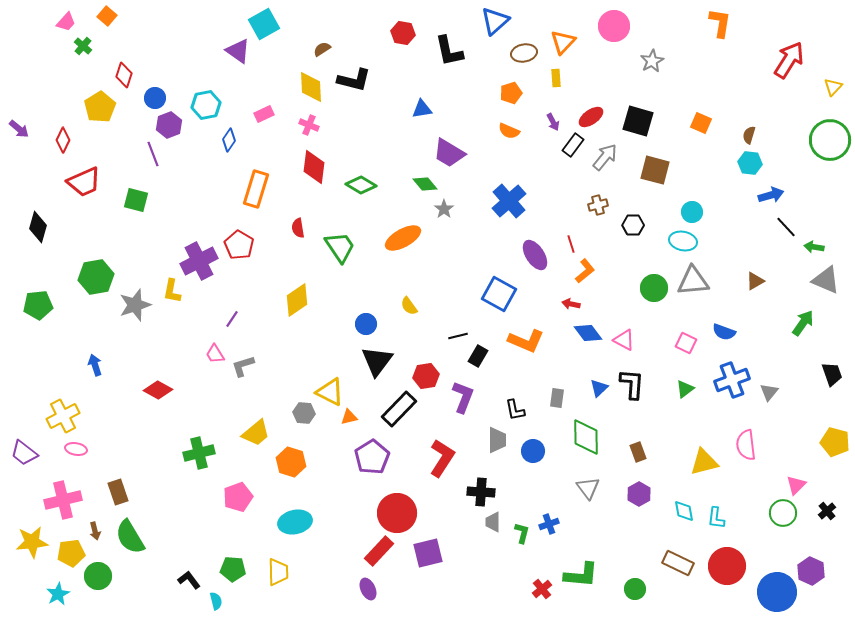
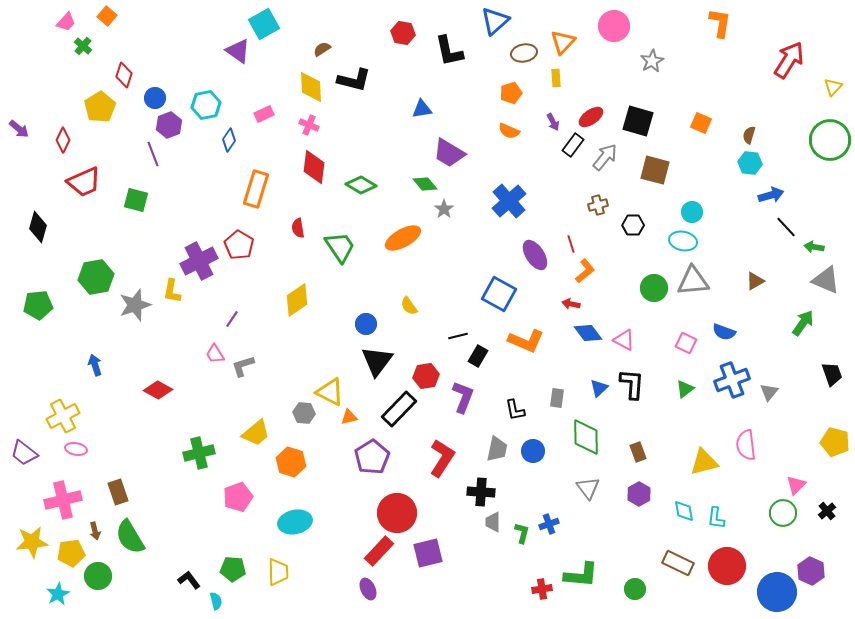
gray trapezoid at (497, 440): moved 9 px down; rotated 12 degrees clockwise
red cross at (542, 589): rotated 30 degrees clockwise
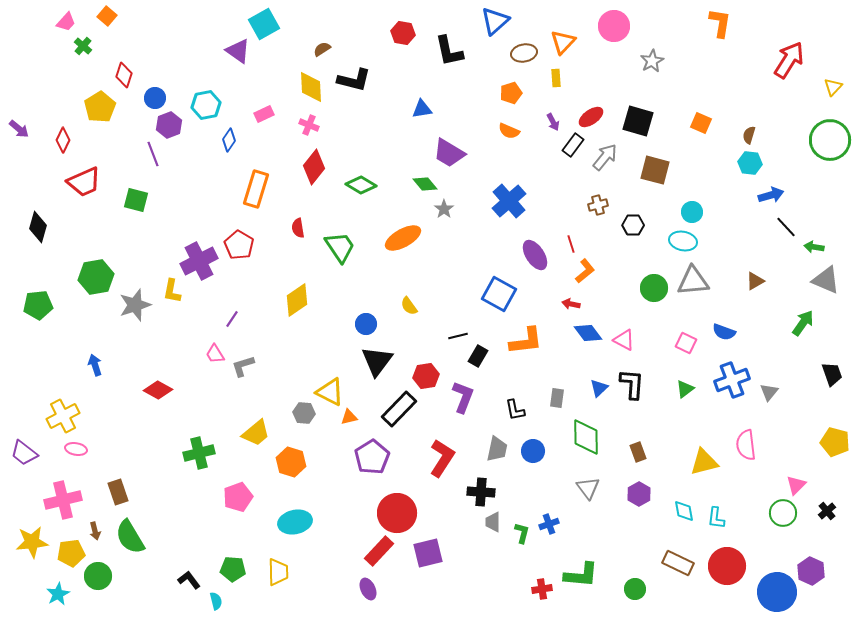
red diamond at (314, 167): rotated 32 degrees clockwise
orange L-shape at (526, 341): rotated 30 degrees counterclockwise
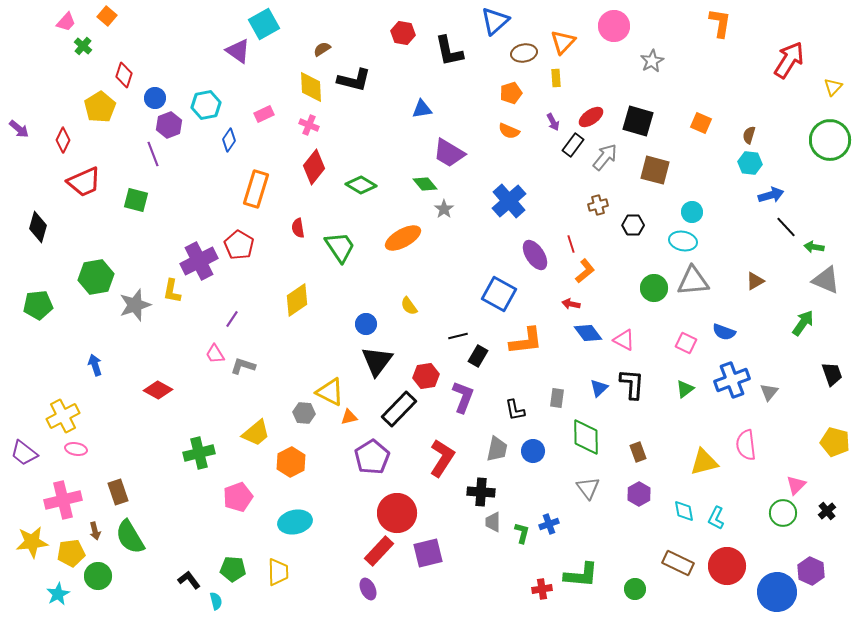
gray L-shape at (243, 366): rotated 35 degrees clockwise
orange hexagon at (291, 462): rotated 16 degrees clockwise
cyan L-shape at (716, 518): rotated 20 degrees clockwise
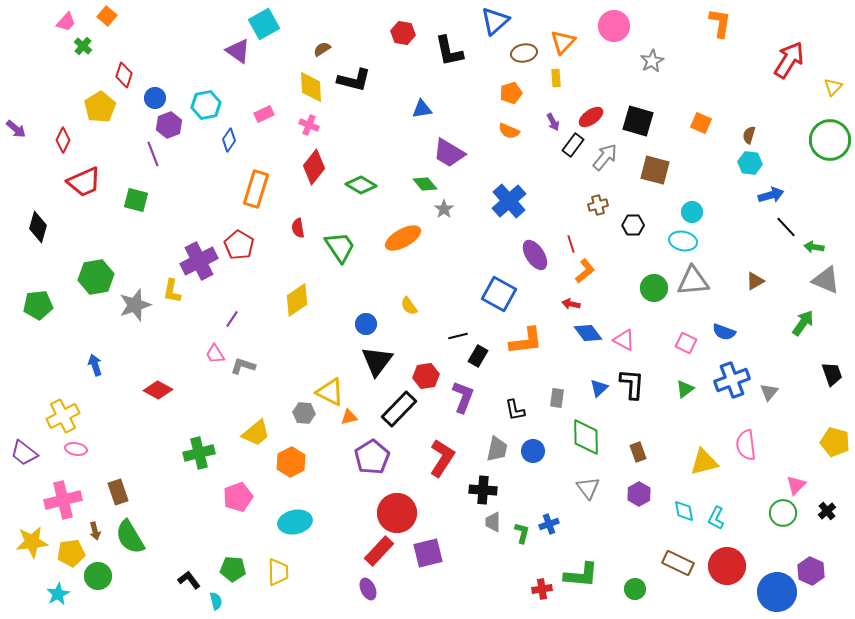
purple arrow at (19, 129): moved 3 px left
black cross at (481, 492): moved 2 px right, 2 px up
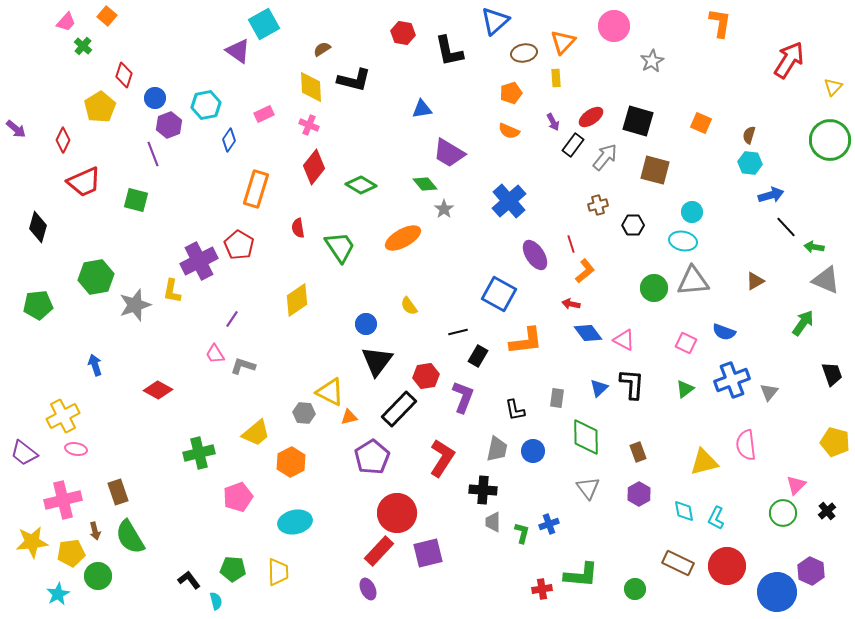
black line at (458, 336): moved 4 px up
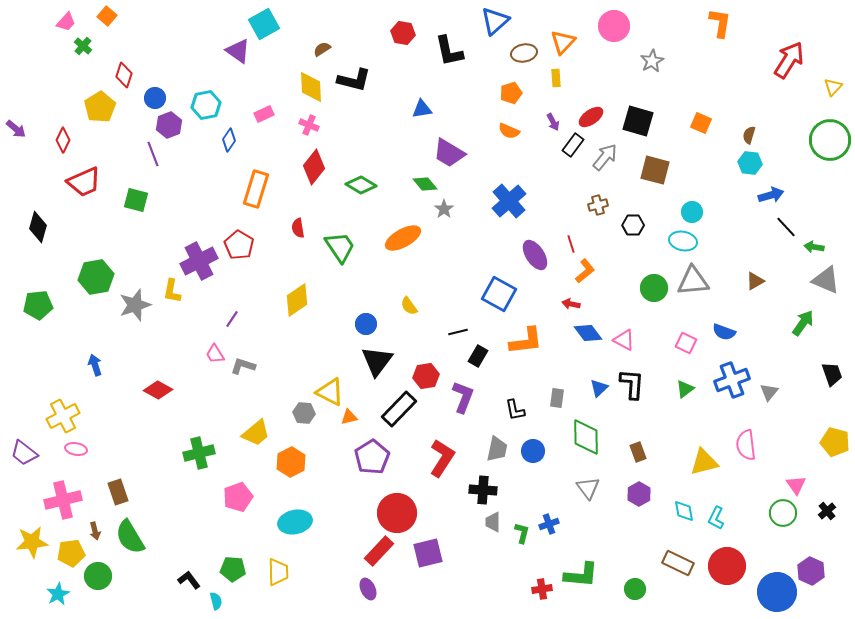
pink triangle at (796, 485): rotated 20 degrees counterclockwise
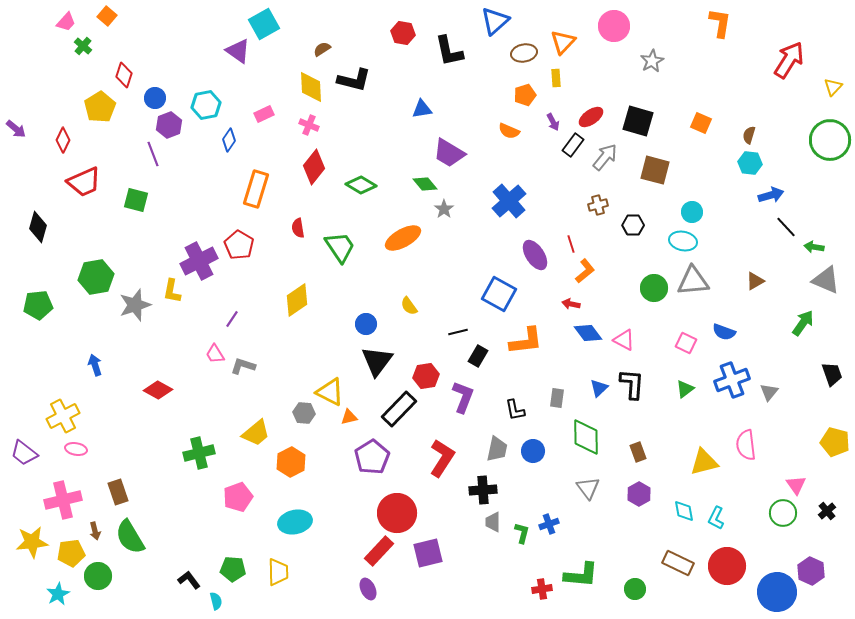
orange pentagon at (511, 93): moved 14 px right, 2 px down
black cross at (483, 490): rotated 8 degrees counterclockwise
